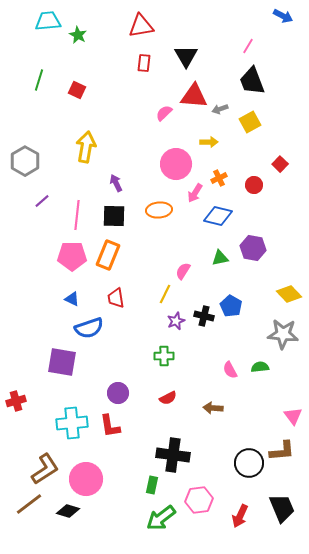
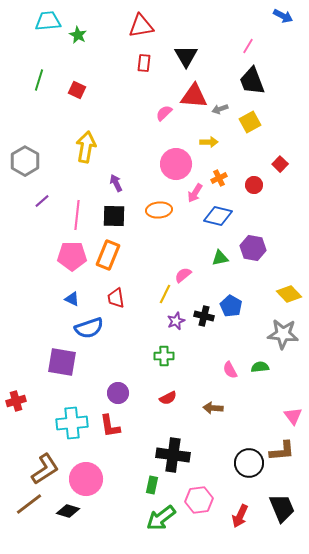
pink semicircle at (183, 271): moved 4 px down; rotated 18 degrees clockwise
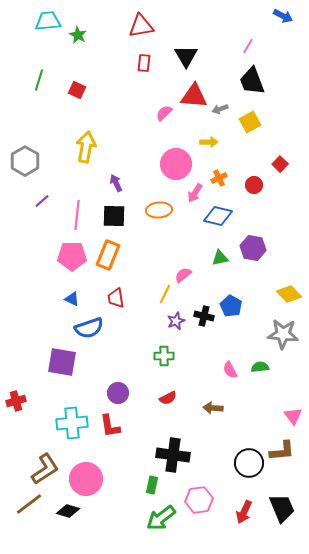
red arrow at (240, 516): moved 4 px right, 4 px up
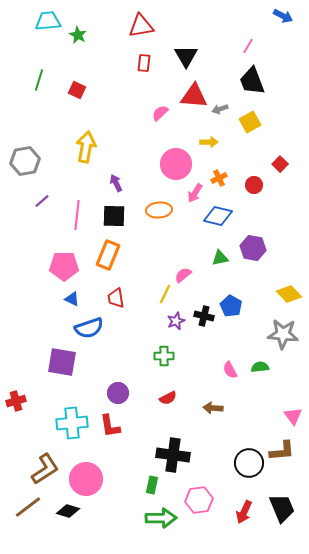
pink semicircle at (164, 113): moved 4 px left
gray hexagon at (25, 161): rotated 20 degrees clockwise
pink pentagon at (72, 256): moved 8 px left, 10 px down
brown line at (29, 504): moved 1 px left, 3 px down
green arrow at (161, 518): rotated 144 degrees counterclockwise
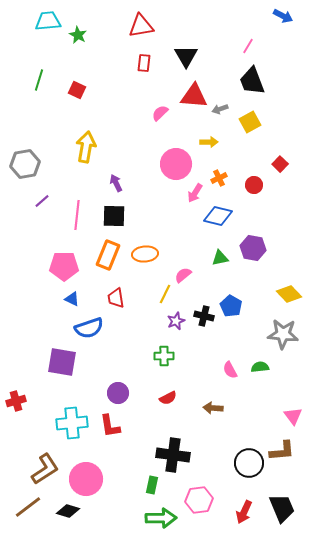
gray hexagon at (25, 161): moved 3 px down
orange ellipse at (159, 210): moved 14 px left, 44 px down
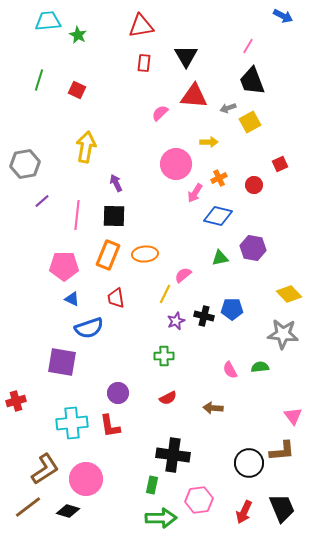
gray arrow at (220, 109): moved 8 px right, 1 px up
red square at (280, 164): rotated 21 degrees clockwise
blue pentagon at (231, 306): moved 1 px right, 3 px down; rotated 30 degrees counterclockwise
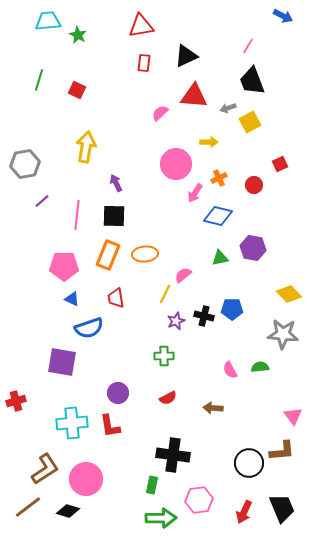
black triangle at (186, 56): rotated 35 degrees clockwise
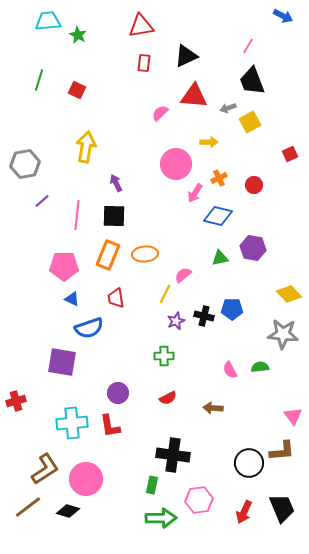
red square at (280, 164): moved 10 px right, 10 px up
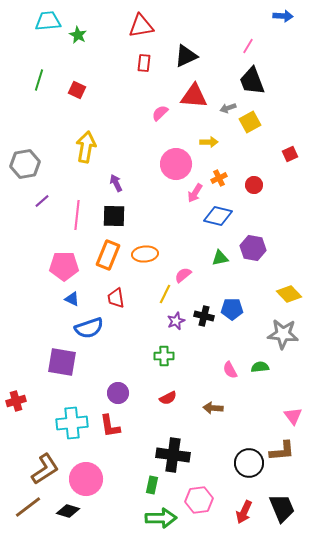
blue arrow at (283, 16): rotated 24 degrees counterclockwise
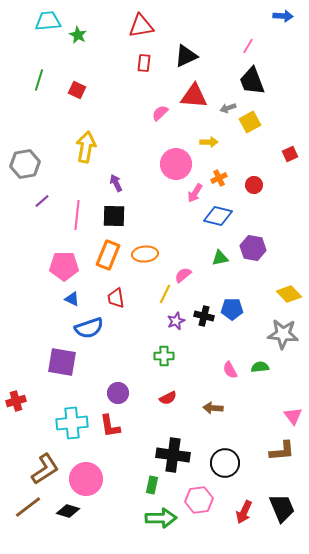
black circle at (249, 463): moved 24 px left
